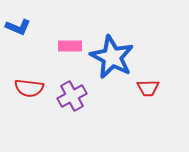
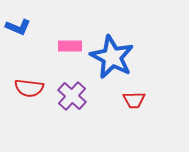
red trapezoid: moved 14 px left, 12 px down
purple cross: rotated 20 degrees counterclockwise
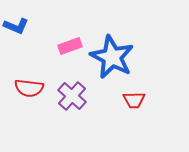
blue L-shape: moved 2 px left, 1 px up
pink rectangle: rotated 20 degrees counterclockwise
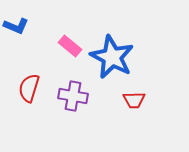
pink rectangle: rotated 60 degrees clockwise
red semicircle: rotated 100 degrees clockwise
purple cross: moved 1 px right; rotated 32 degrees counterclockwise
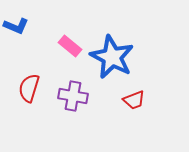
red trapezoid: rotated 20 degrees counterclockwise
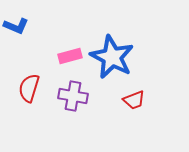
pink rectangle: moved 10 px down; rotated 55 degrees counterclockwise
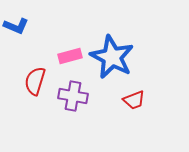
red semicircle: moved 6 px right, 7 px up
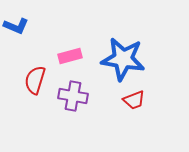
blue star: moved 11 px right, 2 px down; rotated 18 degrees counterclockwise
red semicircle: moved 1 px up
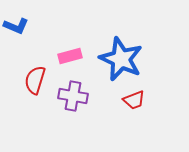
blue star: moved 2 px left; rotated 15 degrees clockwise
